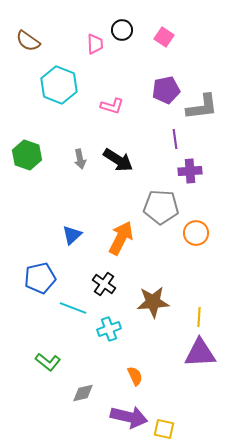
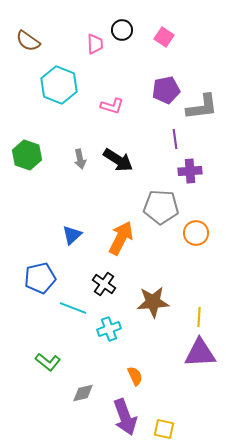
purple arrow: moved 4 px left; rotated 57 degrees clockwise
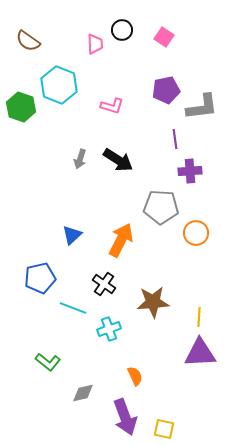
green hexagon: moved 6 px left, 48 px up
gray arrow: rotated 30 degrees clockwise
orange arrow: moved 2 px down
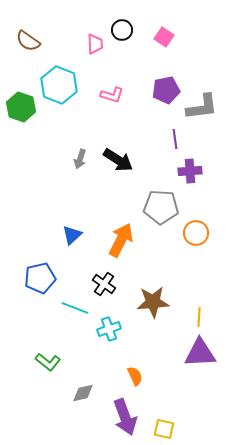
pink L-shape: moved 11 px up
cyan line: moved 2 px right
